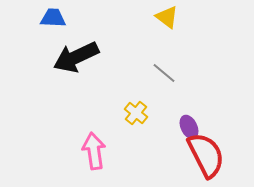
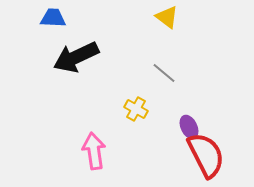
yellow cross: moved 4 px up; rotated 10 degrees counterclockwise
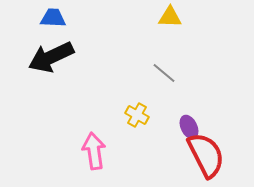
yellow triangle: moved 3 px right; rotated 35 degrees counterclockwise
black arrow: moved 25 px left
yellow cross: moved 1 px right, 6 px down
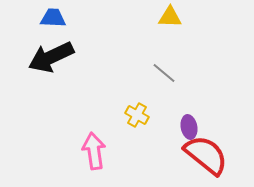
purple ellipse: rotated 15 degrees clockwise
red semicircle: rotated 24 degrees counterclockwise
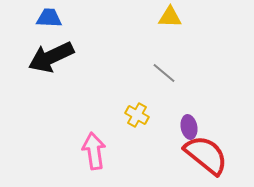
blue trapezoid: moved 4 px left
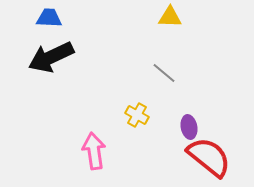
red semicircle: moved 3 px right, 2 px down
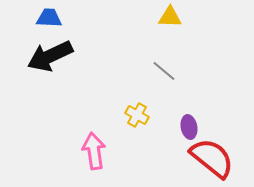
black arrow: moved 1 px left, 1 px up
gray line: moved 2 px up
red semicircle: moved 3 px right, 1 px down
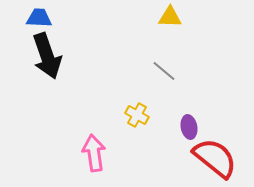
blue trapezoid: moved 10 px left
black arrow: moved 3 px left; rotated 84 degrees counterclockwise
pink arrow: moved 2 px down
red semicircle: moved 3 px right
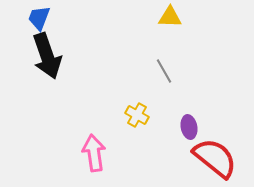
blue trapezoid: rotated 72 degrees counterclockwise
gray line: rotated 20 degrees clockwise
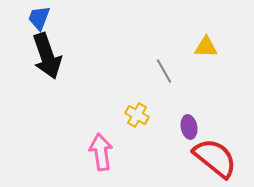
yellow triangle: moved 36 px right, 30 px down
pink arrow: moved 7 px right, 1 px up
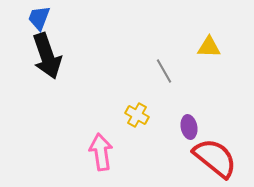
yellow triangle: moved 3 px right
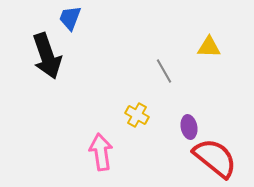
blue trapezoid: moved 31 px right
